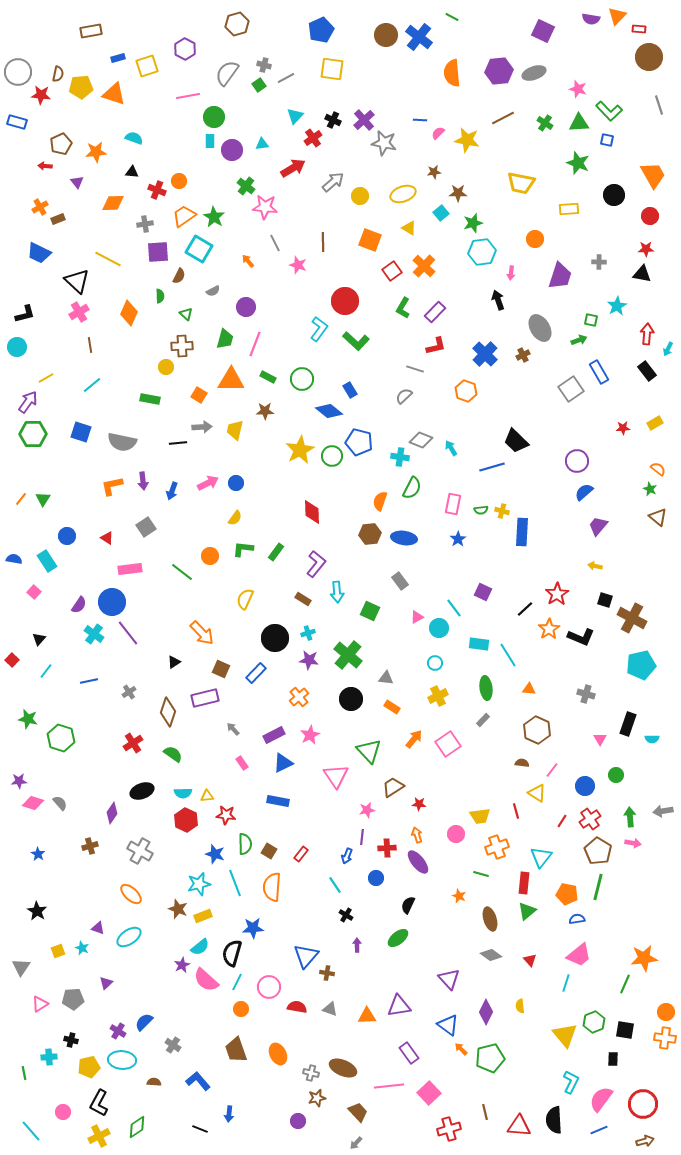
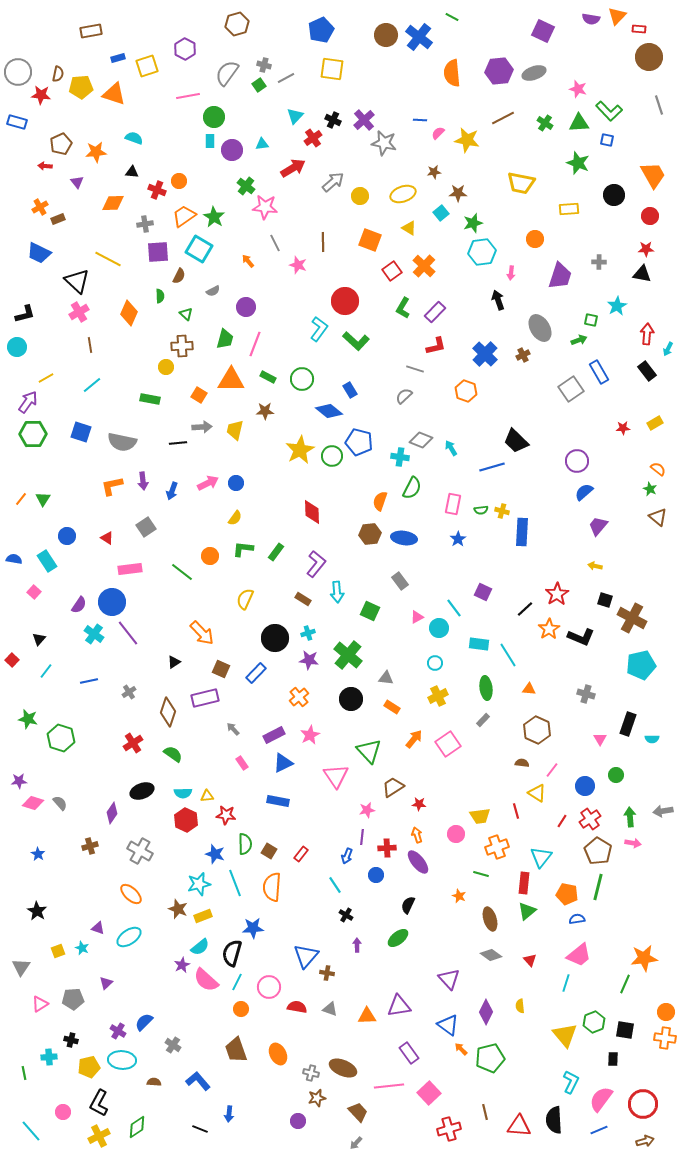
blue circle at (376, 878): moved 3 px up
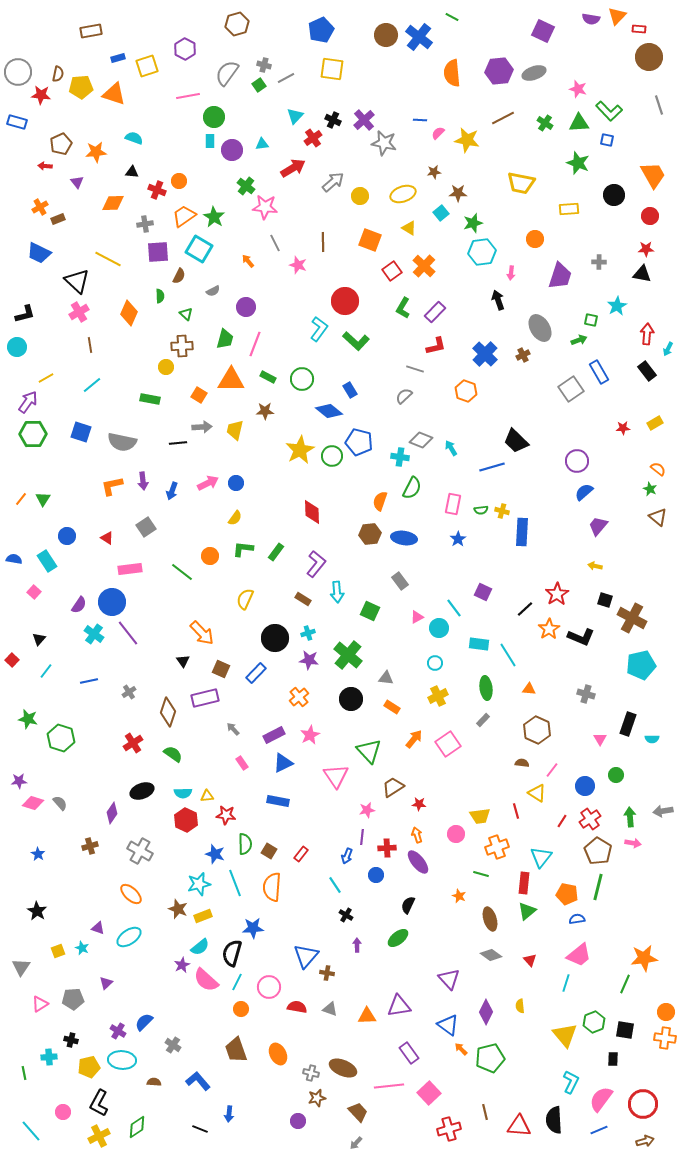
black triangle at (174, 662): moved 9 px right, 1 px up; rotated 32 degrees counterclockwise
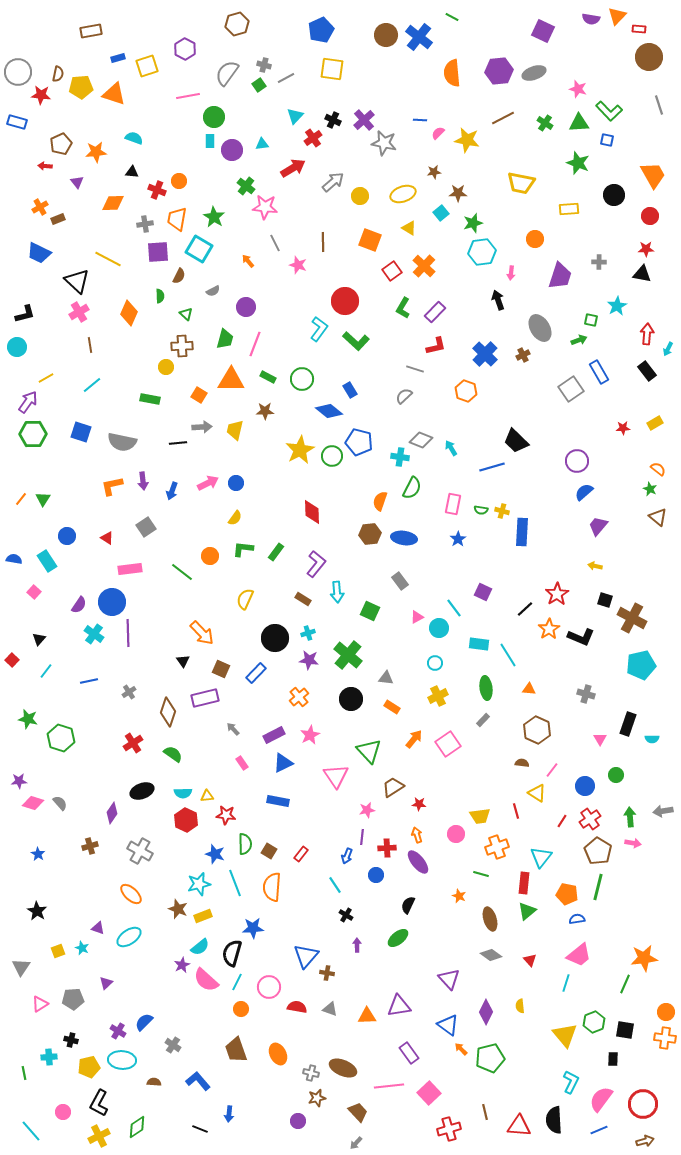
orange trapezoid at (184, 216): moved 7 px left, 3 px down; rotated 45 degrees counterclockwise
green semicircle at (481, 510): rotated 16 degrees clockwise
purple line at (128, 633): rotated 36 degrees clockwise
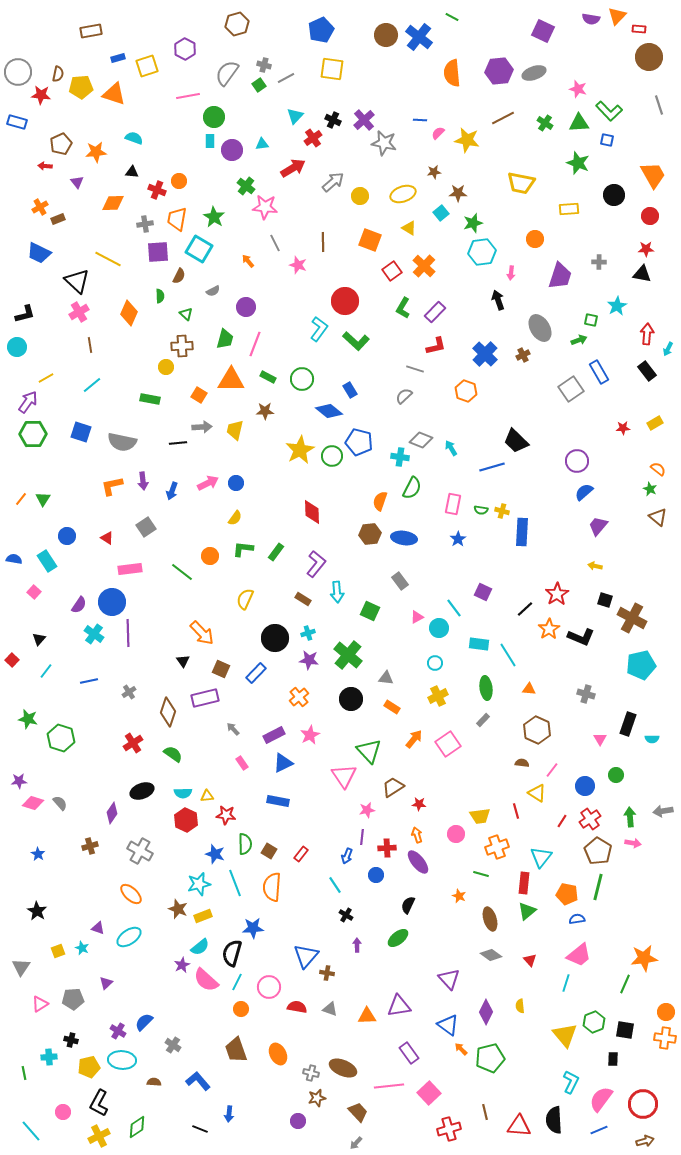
pink triangle at (336, 776): moved 8 px right
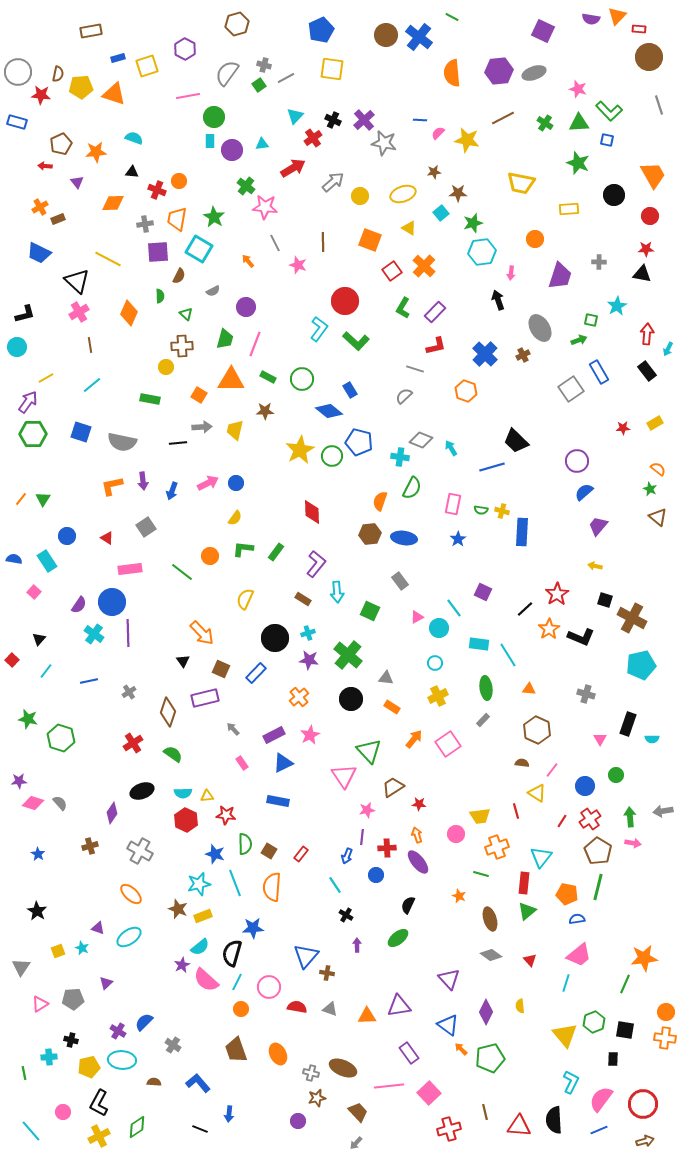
blue L-shape at (198, 1081): moved 2 px down
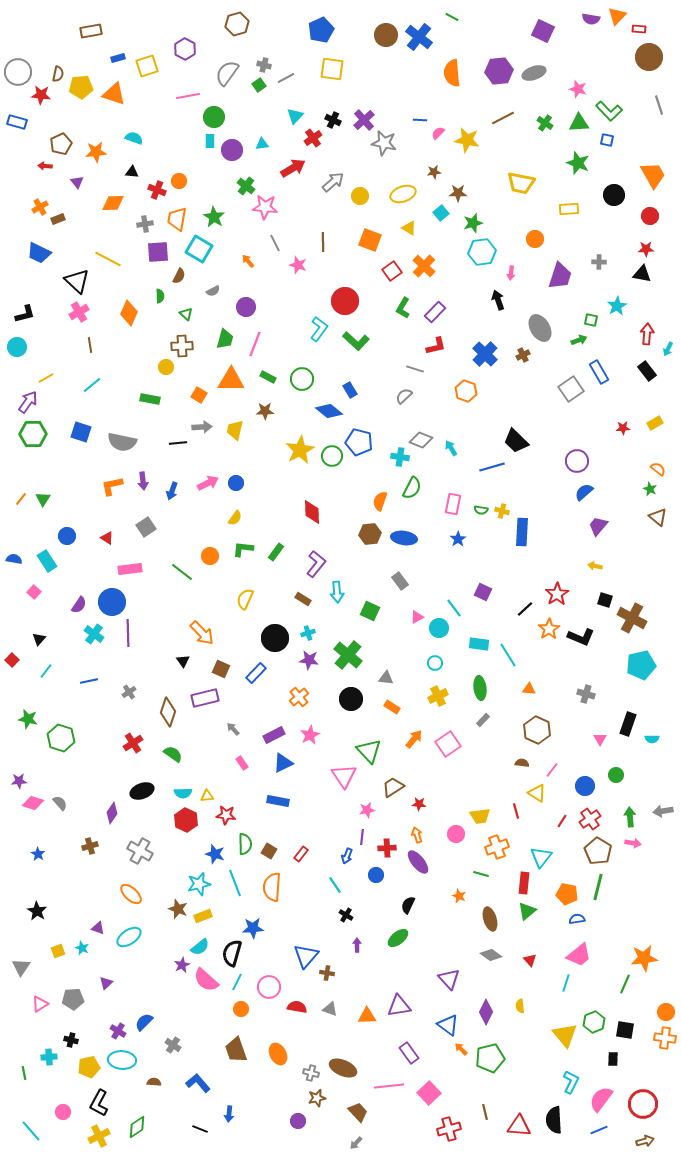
green ellipse at (486, 688): moved 6 px left
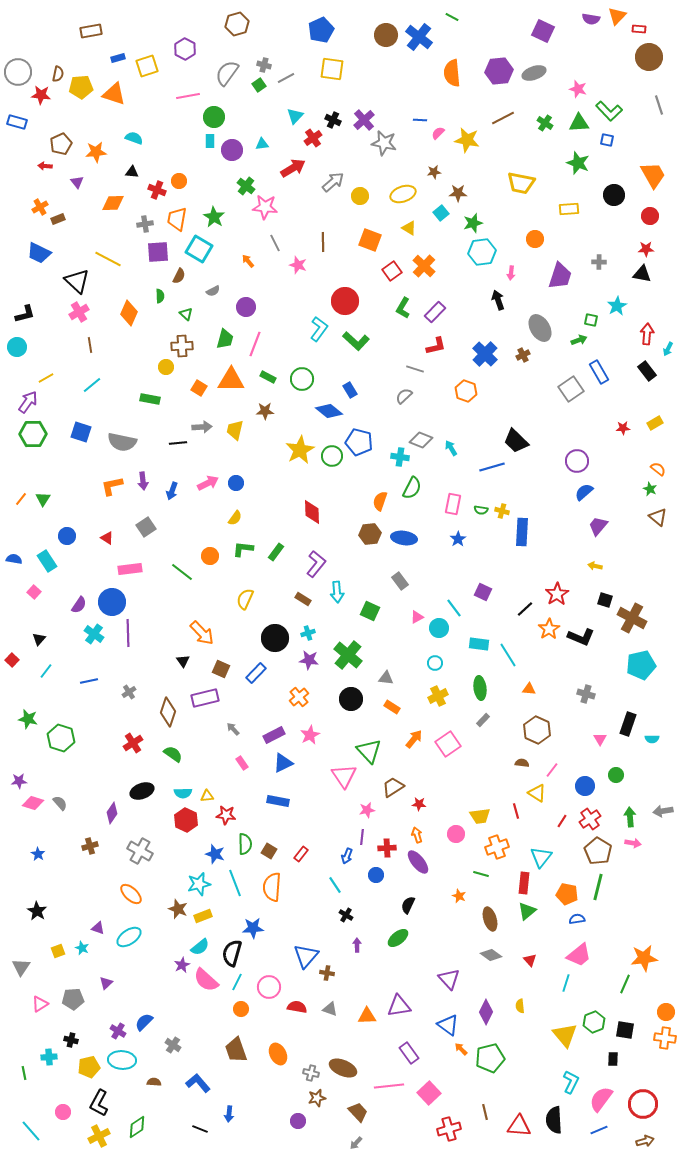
orange square at (199, 395): moved 7 px up
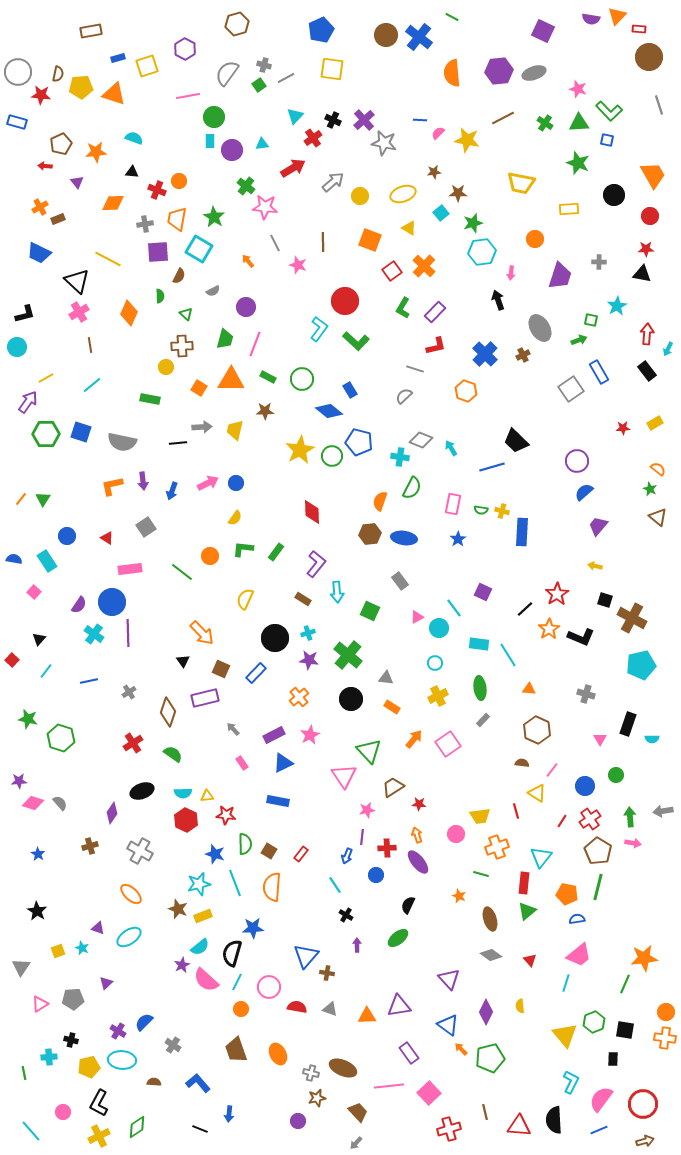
green hexagon at (33, 434): moved 13 px right
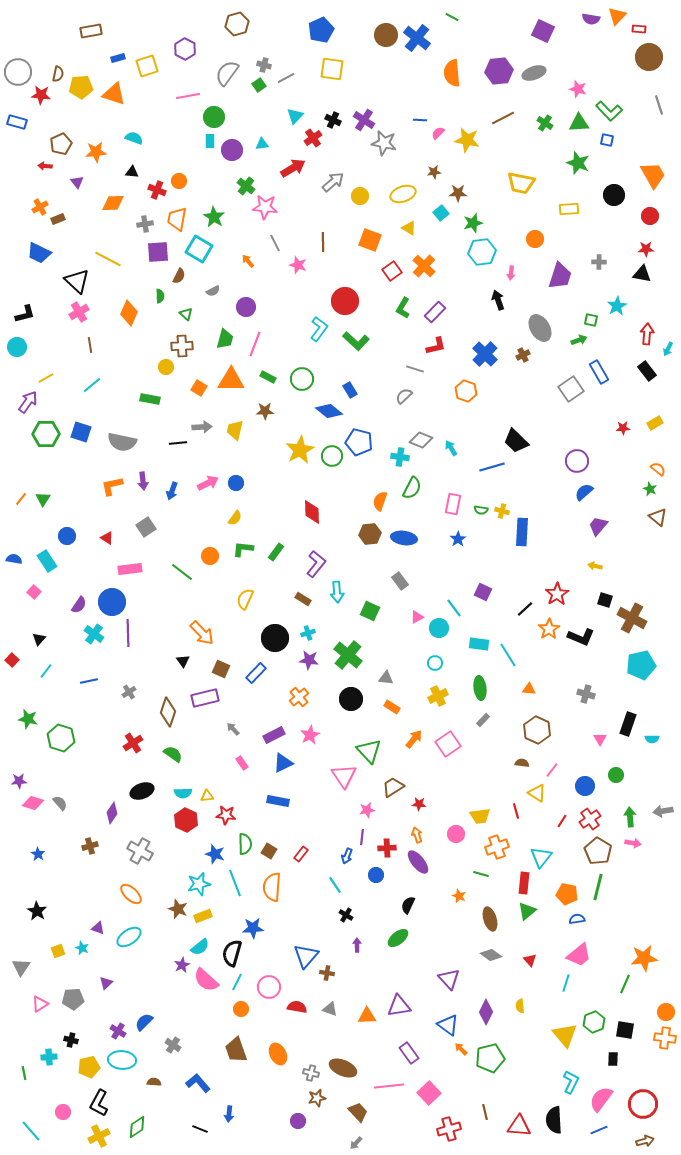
blue cross at (419, 37): moved 2 px left, 1 px down
purple cross at (364, 120): rotated 15 degrees counterclockwise
